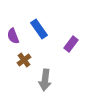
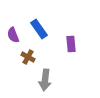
purple semicircle: moved 1 px up
purple rectangle: rotated 42 degrees counterclockwise
brown cross: moved 4 px right, 3 px up; rotated 24 degrees counterclockwise
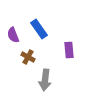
purple rectangle: moved 2 px left, 6 px down
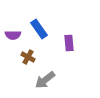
purple semicircle: rotated 70 degrees counterclockwise
purple rectangle: moved 7 px up
gray arrow: rotated 45 degrees clockwise
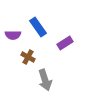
blue rectangle: moved 1 px left, 2 px up
purple rectangle: moved 4 px left; rotated 63 degrees clockwise
gray arrow: rotated 70 degrees counterclockwise
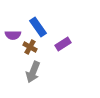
purple rectangle: moved 2 px left, 1 px down
brown cross: moved 2 px right, 10 px up
gray arrow: moved 12 px left, 8 px up; rotated 40 degrees clockwise
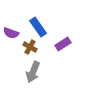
purple semicircle: moved 2 px left, 2 px up; rotated 21 degrees clockwise
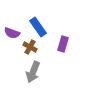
purple semicircle: moved 1 px right
purple rectangle: rotated 42 degrees counterclockwise
